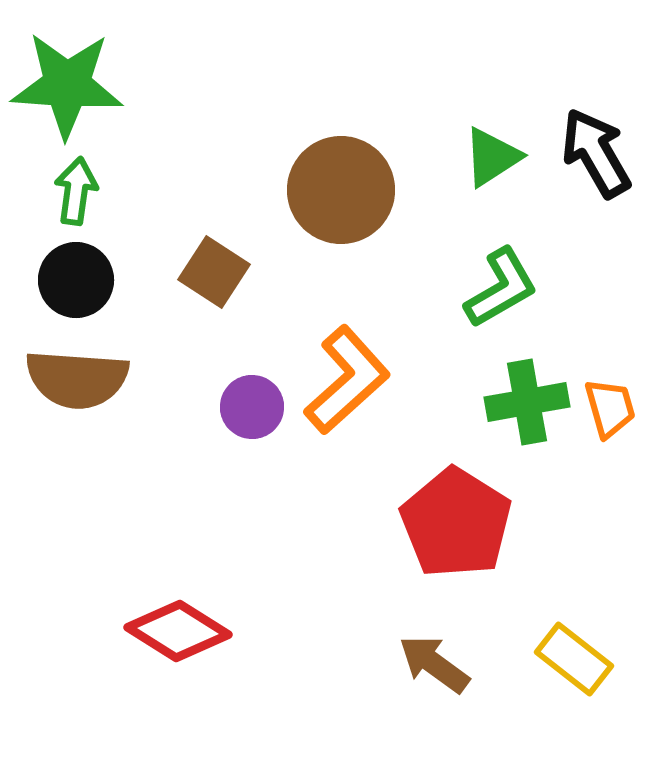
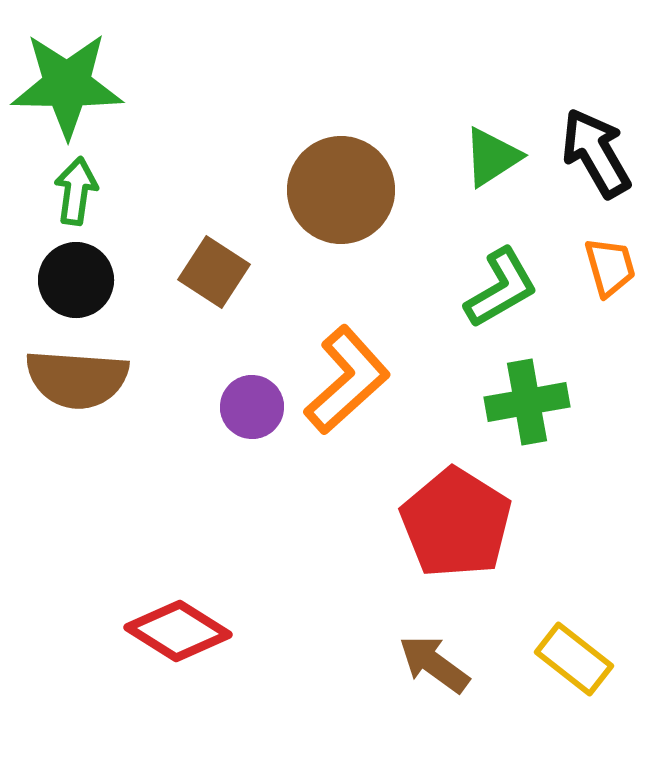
green star: rotated 3 degrees counterclockwise
orange trapezoid: moved 141 px up
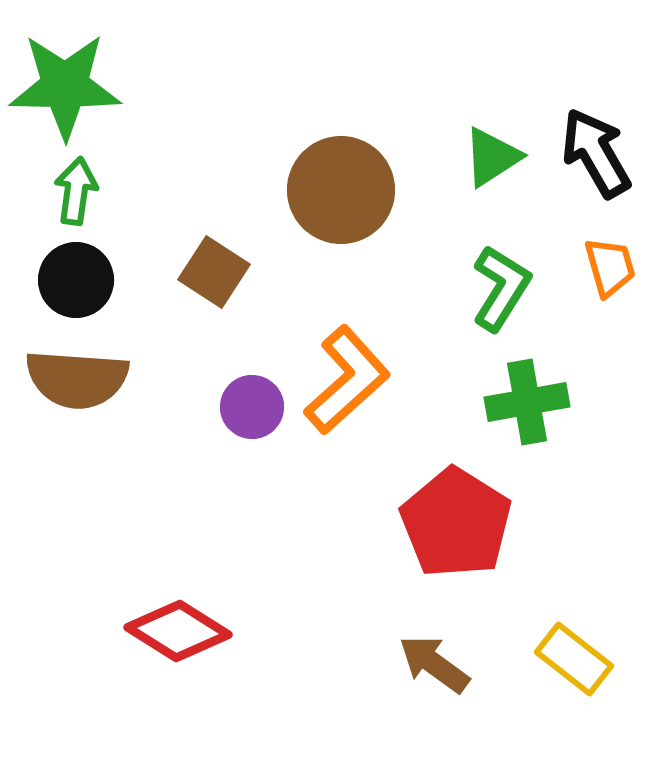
green star: moved 2 px left, 1 px down
green L-shape: rotated 28 degrees counterclockwise
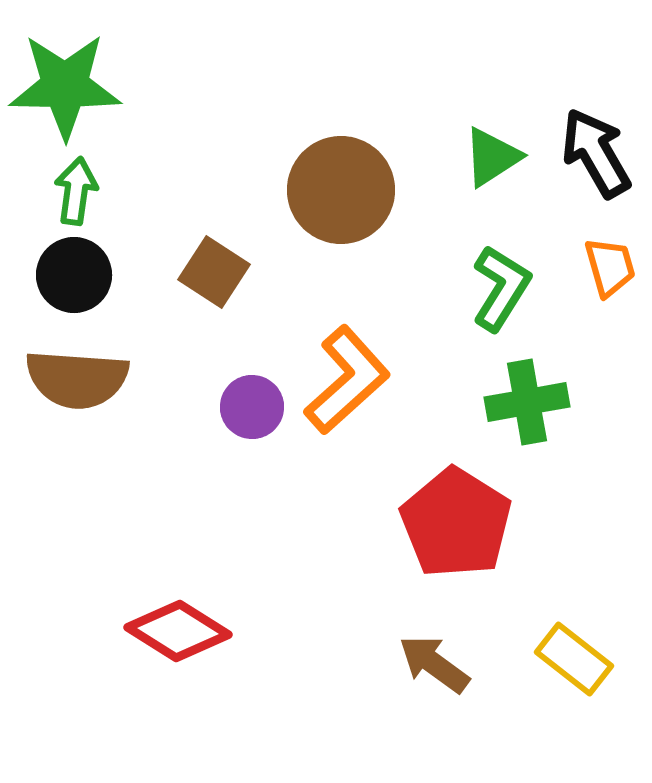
black circle: moved 2 px left, 5 px up
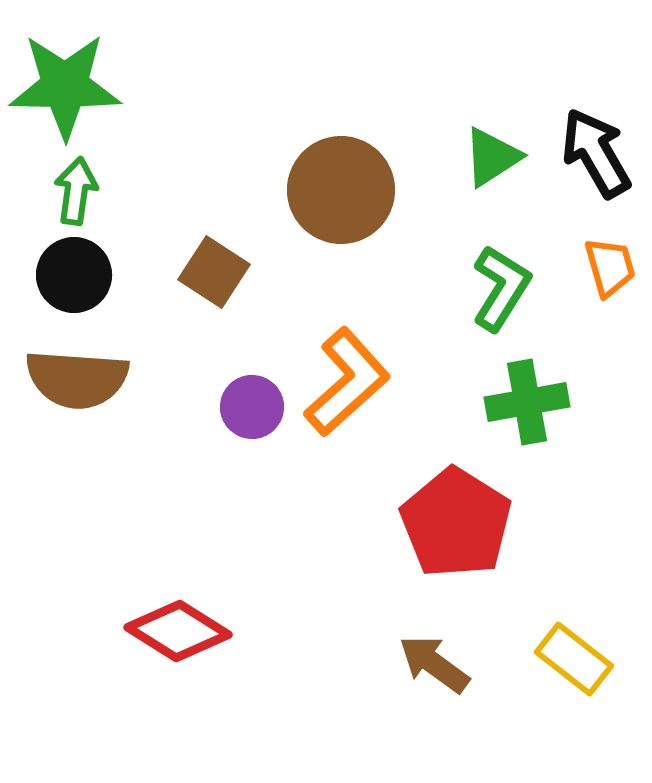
orange L-shape: moved 2 px down
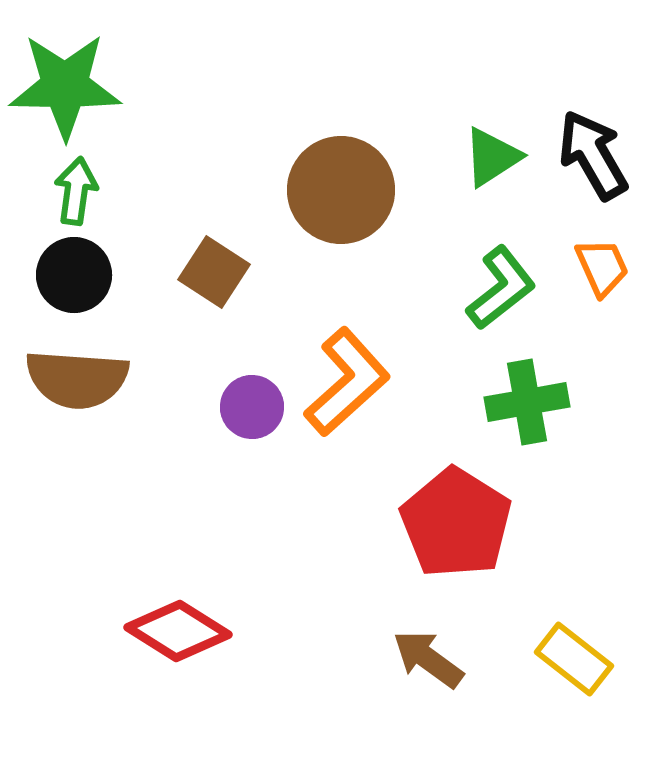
black arrow: moved 3 px left, 2 px down
orange trapezoid: moved 8 px left; rotated 8 degrees counterclockwise
green L-shape: rotated 20 degrees clockwise
brown arrow: moved 6 px left, 5 px up
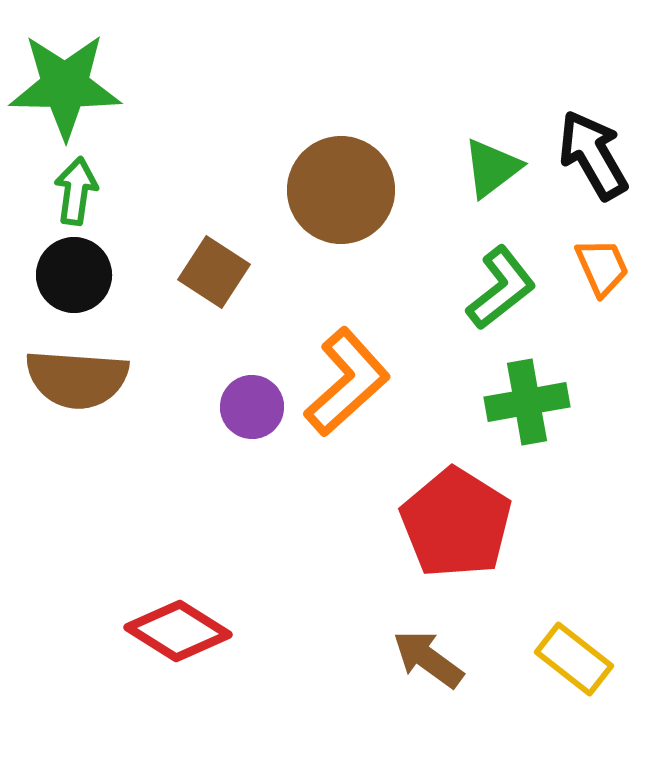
green triangle: moved 11 px down; rotated 4 degrees counterclockwise
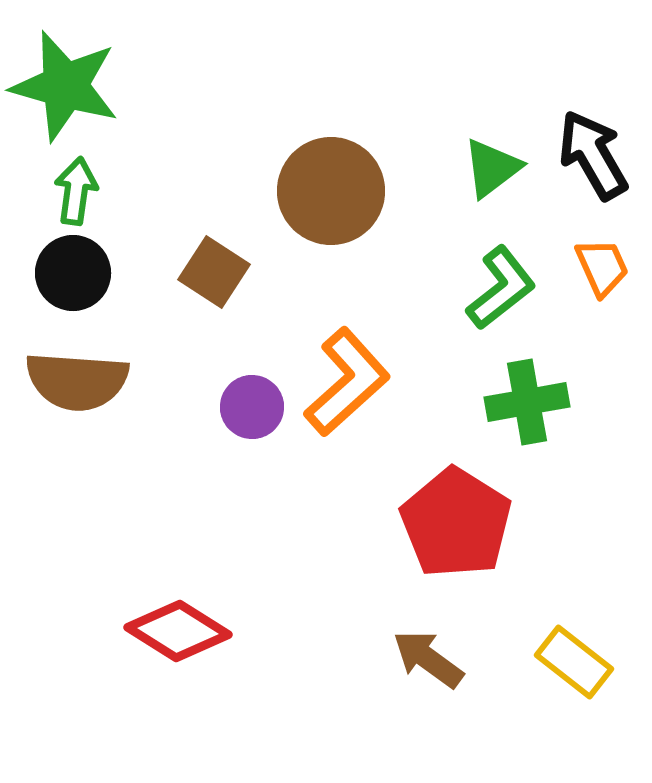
green star: rotated 15 degrees clockwise
brown circle: moved 10 px left, 1 px down
black circle: moved 1 px left, 2 px up
brown semicircle: moved 2 px down
yellow rectangle: moved 3 px down
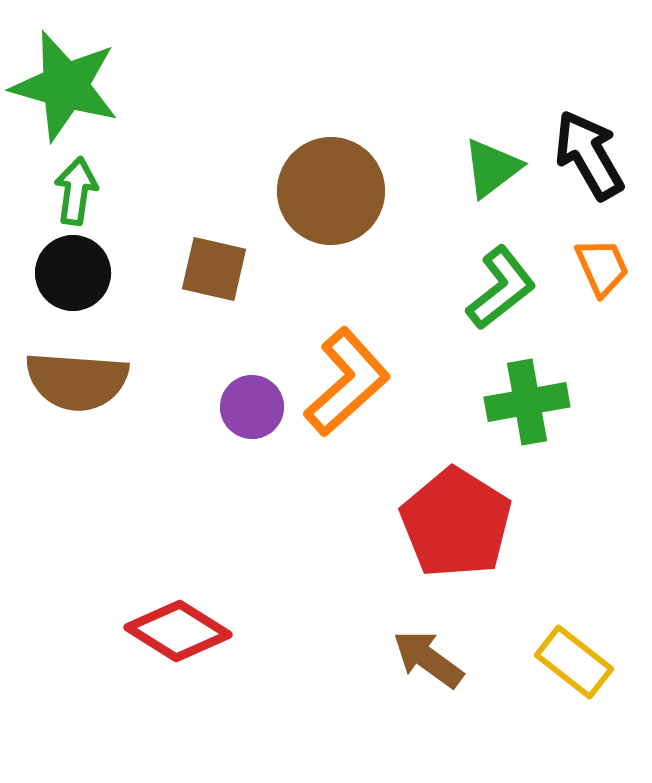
black arrow: moved 4 px left
brown square: moved 3 px up; rotated 20 degrees counterclockwise
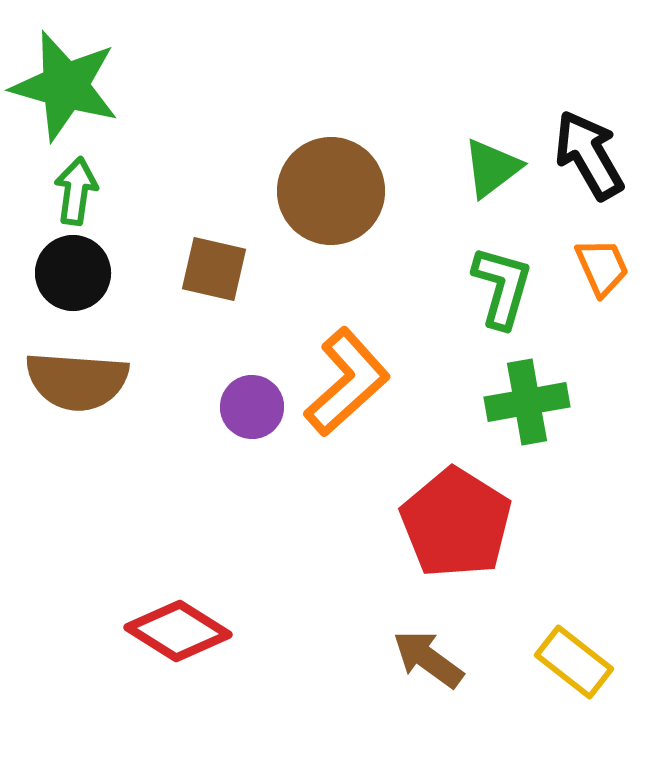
green L-shape: moved 1 px right, 1 px up; rotated 36 degrees counterclockwise
